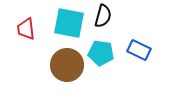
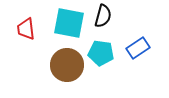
blue rectangle: moved 1 px left, 2 px up; rotated 60 degrees counterclockwise
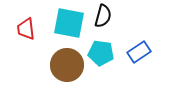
blue rectangle: moved 1 px right, 4 px down
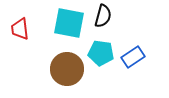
red trapezoid: moved 6 px left
blue rectangle: moved 6 px left, 5 px down
brown circle: moved 4 px down
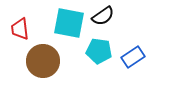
black semicircle: rotated 40 degrees clockwise
cyan pentagon: moved 2 px left, 2 px up
brown circle: moved 24 px left, 8 px up
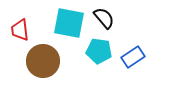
black semicircle: moved 1 px right, 2 px down; rotated 95 degrees counterclockwise
red trapezoid: moved 1 px down
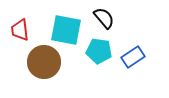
cyan square: moved 3 px left, 7 px down
brown circle: moved 1 px right, 1 px down
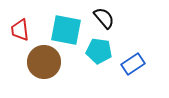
blue rectangle: moved 7 px down
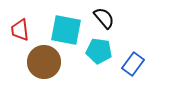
blue rectangle: rotated 20 degrees counterclockwise
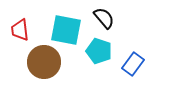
cyan pentagon: rotated 10 degrees clockwise
